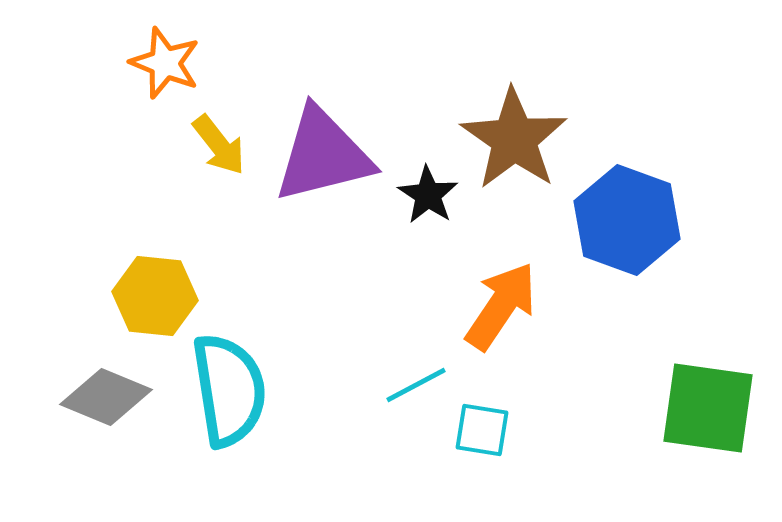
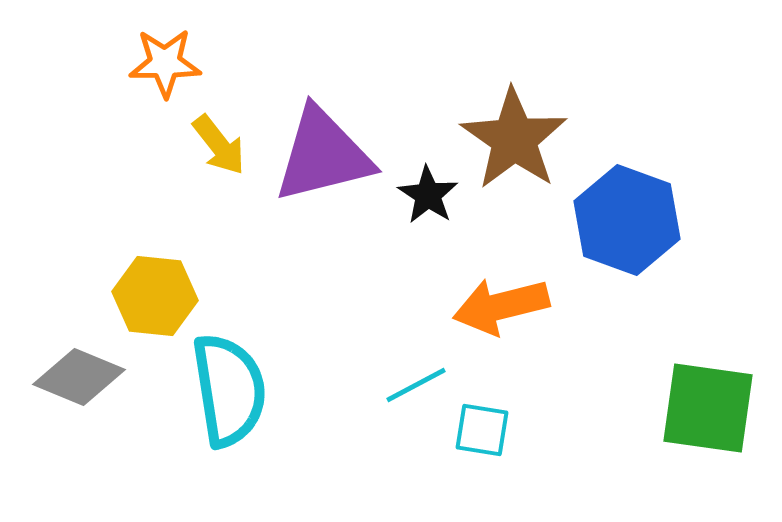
orange star: rotated 22 degrees counterclockwise
orange arrow: rotated 138 degrees counterclockwise
gray diamond: moved 27 px left, 20 px up
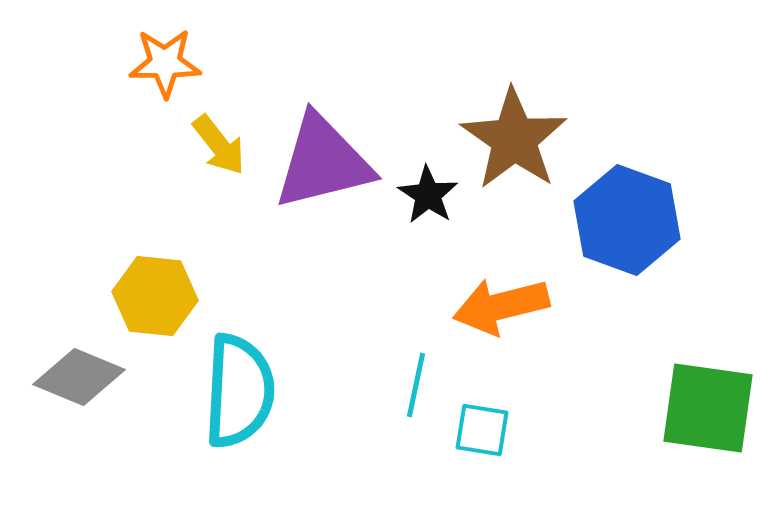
purple triangle: moved 7 px down
cyan line: rotated 50 degrees counterclockwise
cyan semicircle: moved 10 px right, 1 px down; rotated 12 degrees clockwise
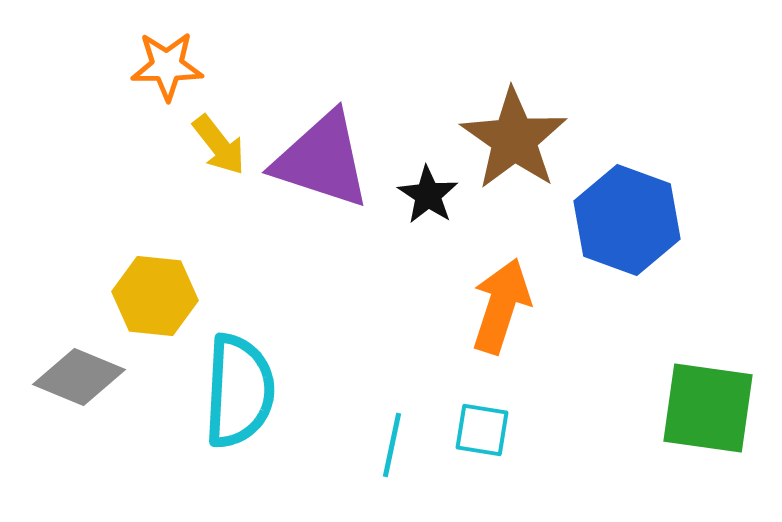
orange star: moved 2 px right, 3 px down
purple triangle: moved 1 px left, 2 px up; rotated 32 degrees clockwise
orange arrow: rotated 122 degrees clockwise
cyan line: moved 24 px left, 60 px down
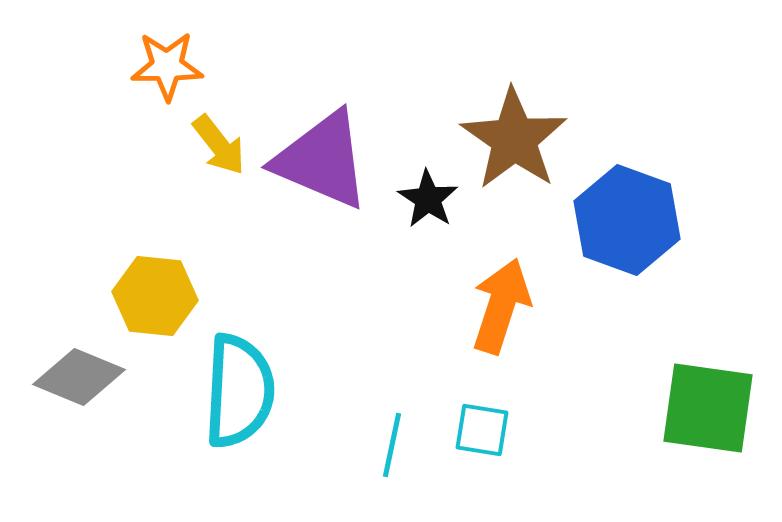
purple triangle: rotated 5 degrees clockwise
black star: moved 4 px down
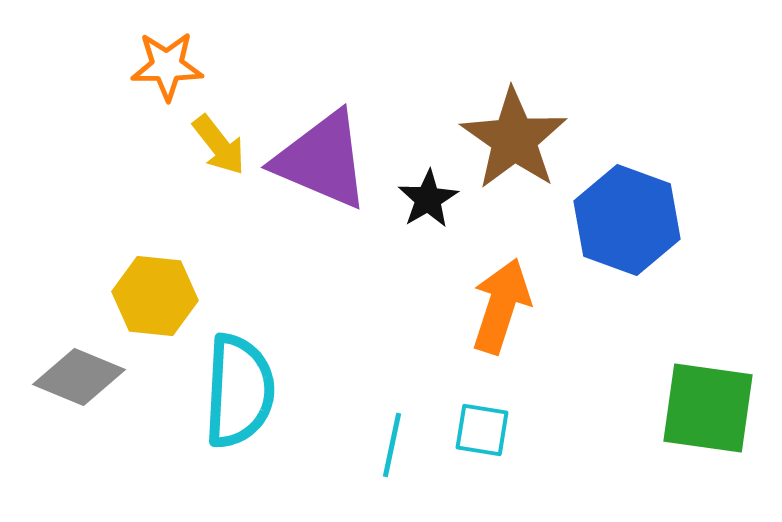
black star: rotated 8 degrees clockwise
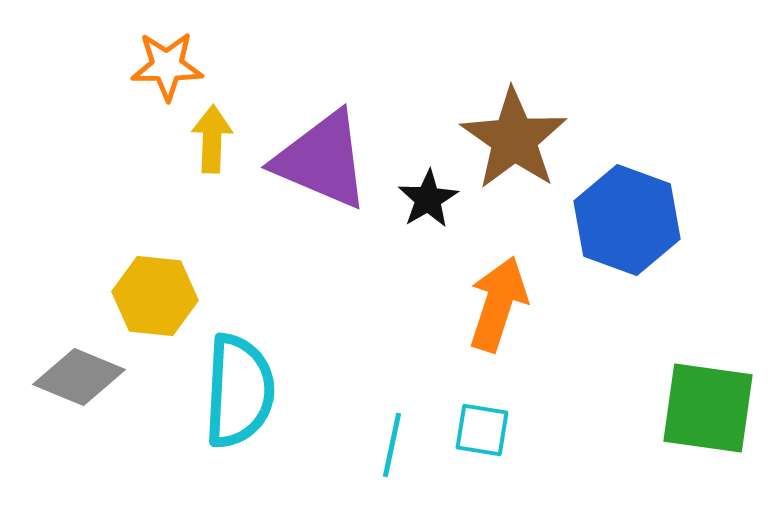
yellow arrow: moved 7 px left, 6 px up; rotated 140 degrees counterclockwise
orange arrow: moved 3 px left, 2 px up
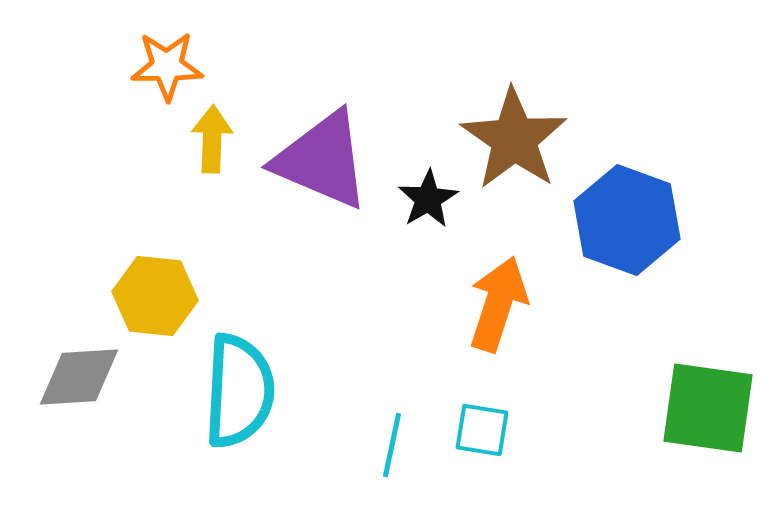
gray diamond: rotated 26 degrees counterclockwise
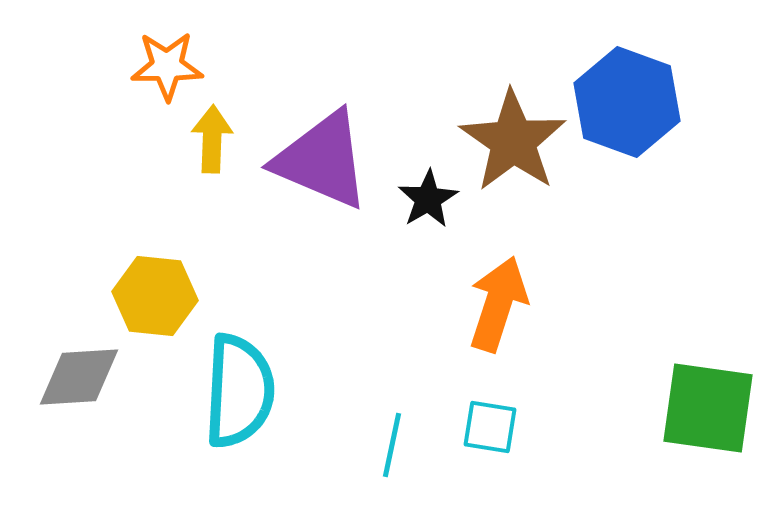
brown star: moved 1 px left, 2 px down
blue hexagon: moved 118 px up
cyan square: moved 8 px right, 3 px up
